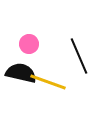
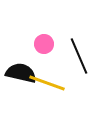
pink circle: moved 15 px right
yellow line: moved 1 px left, 1 px down
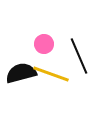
black semicircle: rotated 28 degrees counterclockwise
yellow line: moved 4 px right, 9 px up
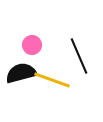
pink circle: moved 12 px left, 1 px down
yellow line: moved 1 px right, 6 px down
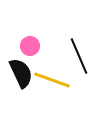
pink circle: moved 2 px left, 1 px down
black semicircle: rotated 80 degrees clockwise
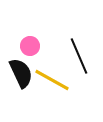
yellow line: rotated 9 degrees clockwise
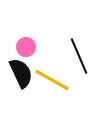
pink circle: moved 4 px left, 1 px down
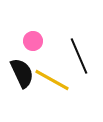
pink circle: moved 7 px right, 6 px up
black semicircle: moved 1 px right
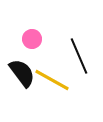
pink circle: moved 1 px left, 2 px up
black semicircle: rotated 12 degrees counterclockwise
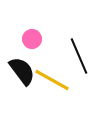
black semicircle: moved 2 px up
